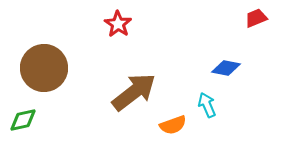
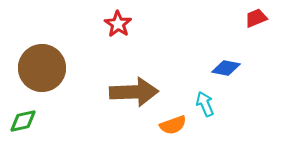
brown circle: moved 2 px left
brown arrow: rotated 36 degrees clockwise
cyan arrow: moved 2 px left, 1 px up
green diamond: moved 1 px down
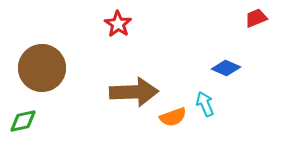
blue diamond: rotated 12 degrees clockwise
orange semicircle: moved 8 px up
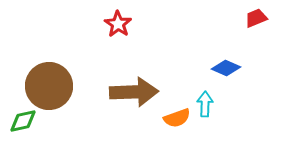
brown circle: moved 7 px right, 18 px down
cyan arrow: rotated 25 degrees clockwise
orange semicircle: moved 4 px right, 1 px down
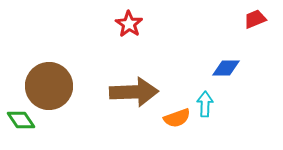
red trapezoid: moved 1 px left, 1 px down
red star: moved 11 px right
blue diamond: rotated 24 degrees counterclockwise
green diamond: moved 2 px left, 1 px up; rotated 68 degrees clockwise
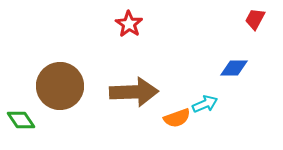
red trapezoid: rotated 40 degrees counterclockwise
blue diamond: moved 8 px right
brown circle: moved 11 px right
cyan arrow: rotated 65 degrees clockwise
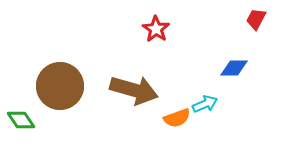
red trapezoid: moved 1 px right
red star: moved 27 px right, 5 px down
brown arrow: moved 2 px up; rotated 18 degrees clockwise
